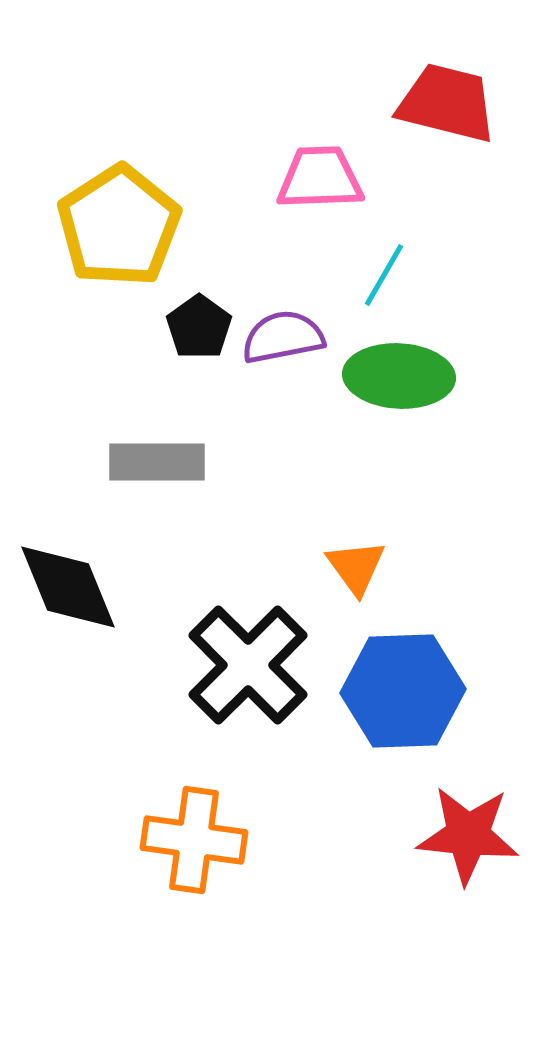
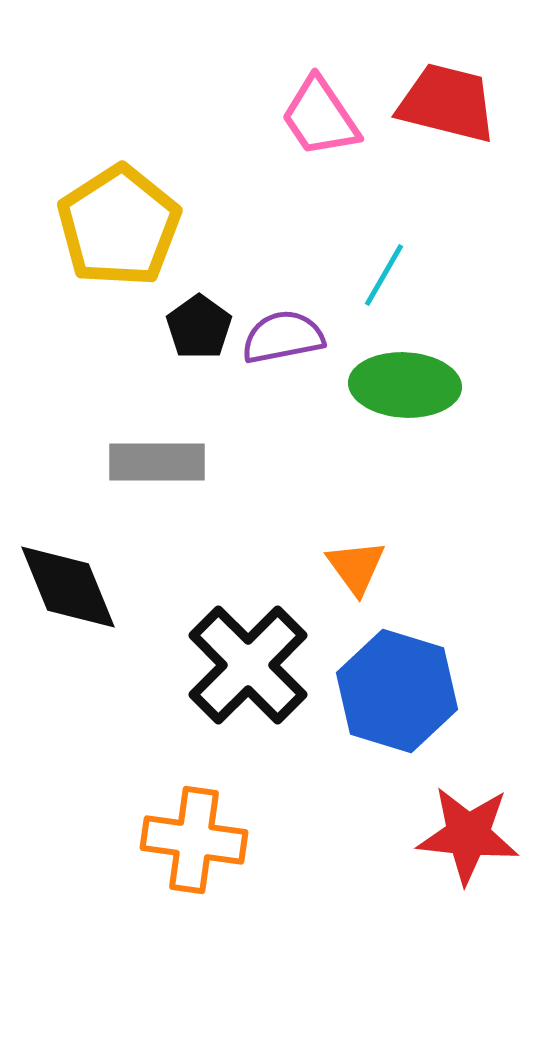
pink trapezoid: moved 61 px up; rotated 122 degrees counterclockwise
green ellipse: moved 6 px right, 9 px down
blue hexagon: moved 6 px left; rotated 19 degrees clockwise
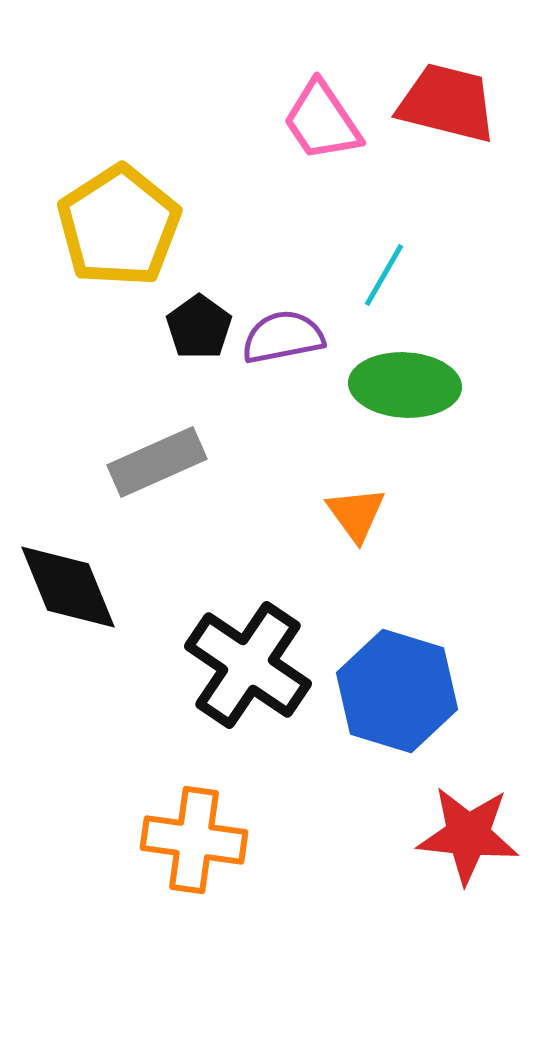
pink trapezoid: moved 2 px right, 4 px down
gray rectangle: rotated 24 degrees counterclockwise
orange triangle: moved 53 px up
black cross: rotated 11 degrees counterclockwise
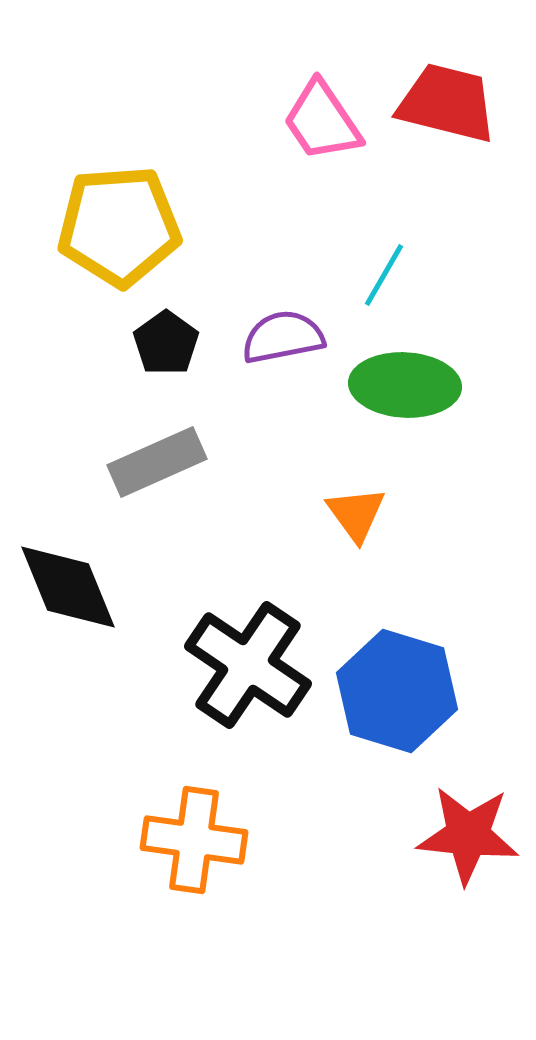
yellow pentagon: rotated 29 degrees clockwise
black pentagon: moved 33 px left, 16 px down
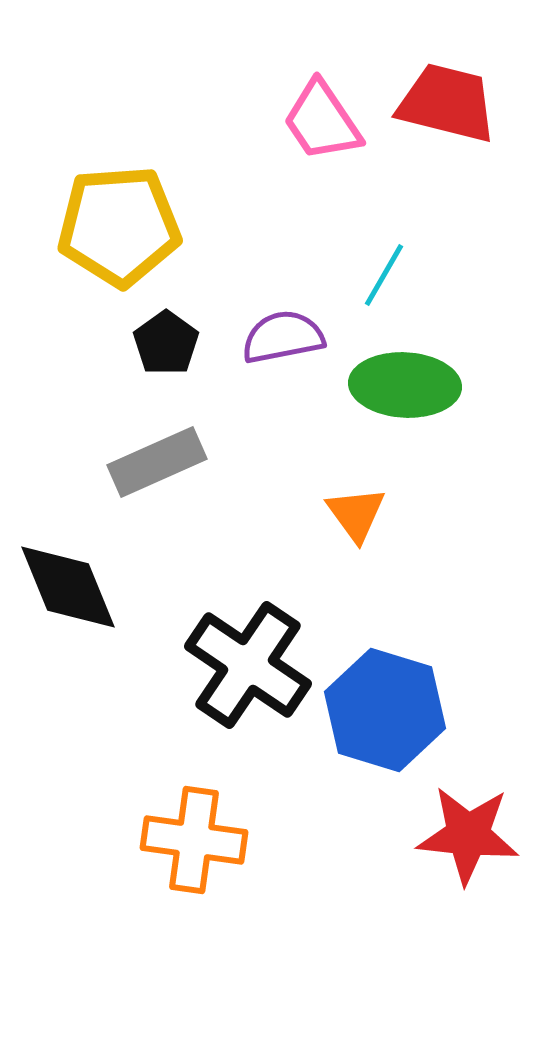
blue hexagon: moved 12 px left, 19 px down
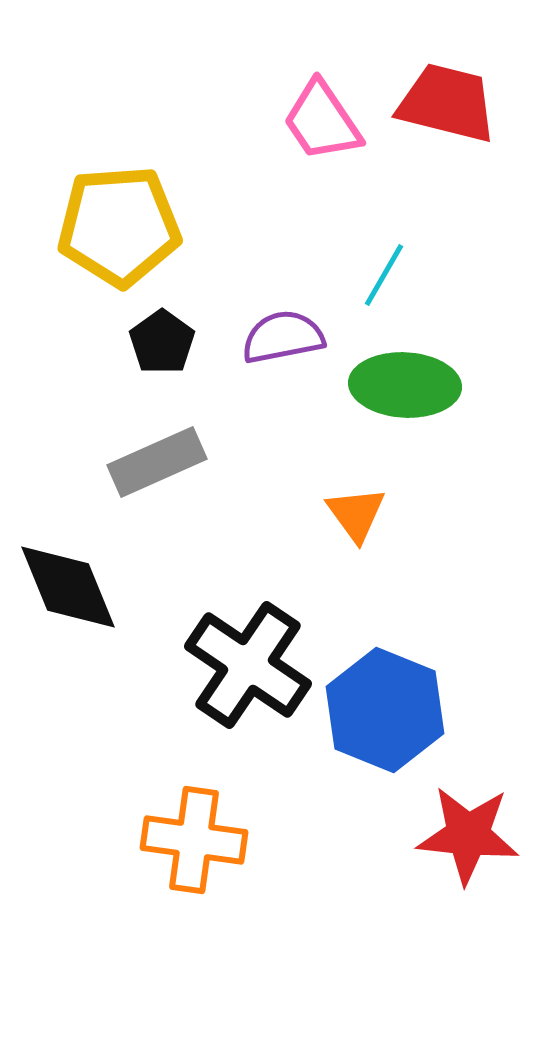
black pentagon: moved 4 px left, 1 px up
blue hexagon: rotated 5 degrees clockwise
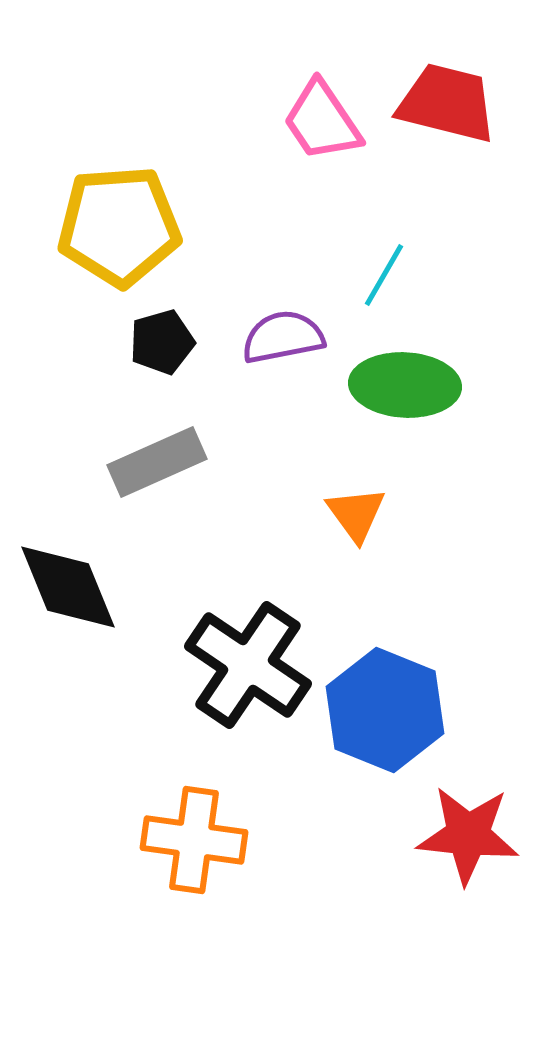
black pentagon: rotated 20 degrees clockwise
